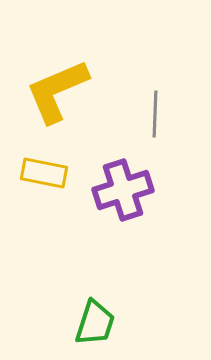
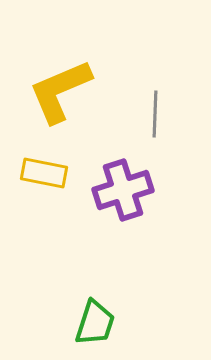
yellow L-shape: moved 3 px right
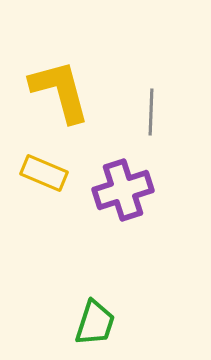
yellow L-shape: rotated 98 degrees clockwise
gray line: moved 4 px left, 2 px up
yellow rectangle: rotated 12 degrees clockwise
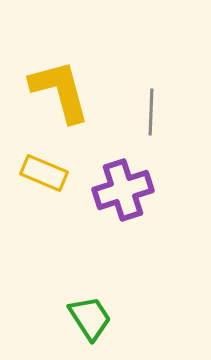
green trapezoid: moved 5 px left, 5 px up; rotated 51 degrees counterclockwise
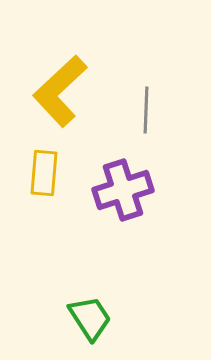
yellow L-shape: rotated 118 degrees counterclockwise
gray line: moved 5 px left, 2 px up
yellow rectangle: rotated 72 degrees clockwise
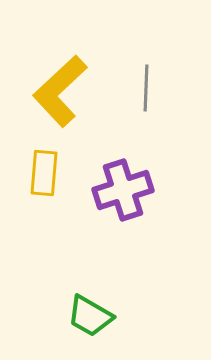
gray line: moved 22 px up
green trapezoid: moved 2 px up; rotated 153 degrees clockwise
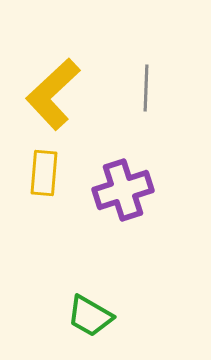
yellow L-shape: moved 7 px left, 3 px down
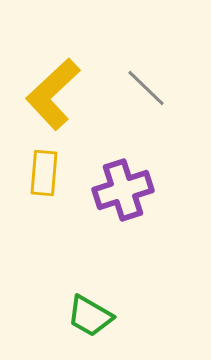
gray line: rotated 48 degrees counterclockwise
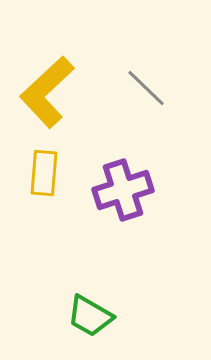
yellow L-shape: moved 6 px left, 2 px up
